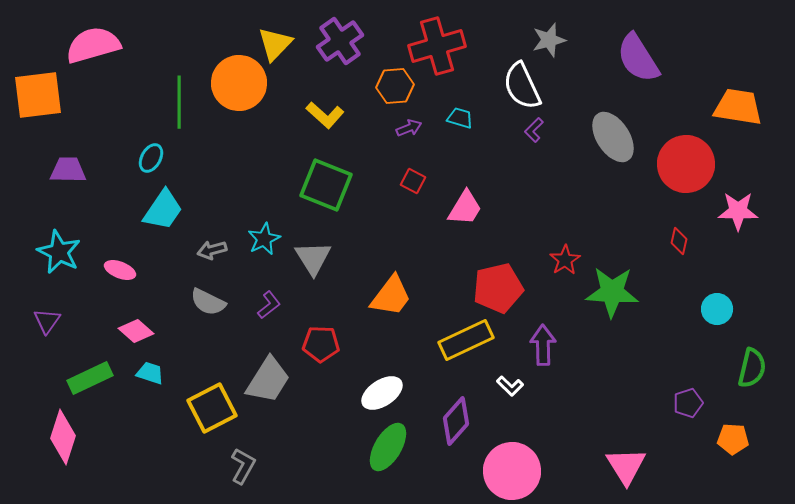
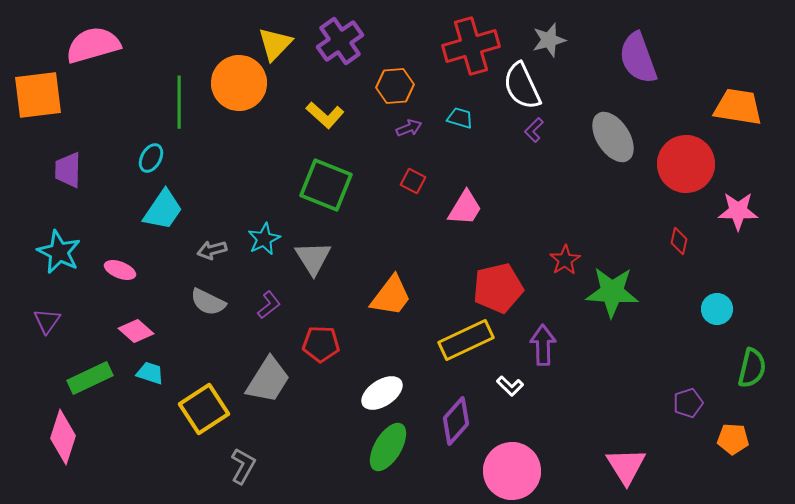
red cross at (437, 46): moved 34 px right
purple semicircle at (638, 58): rotated 12 degrees clockwise
purple trapezoid at (68, 170): rotated 90 degrees counterclockwise
yellow square at (212, 408): moved 8 px left, 1 px down; rotated 6 degrees counterclockwise
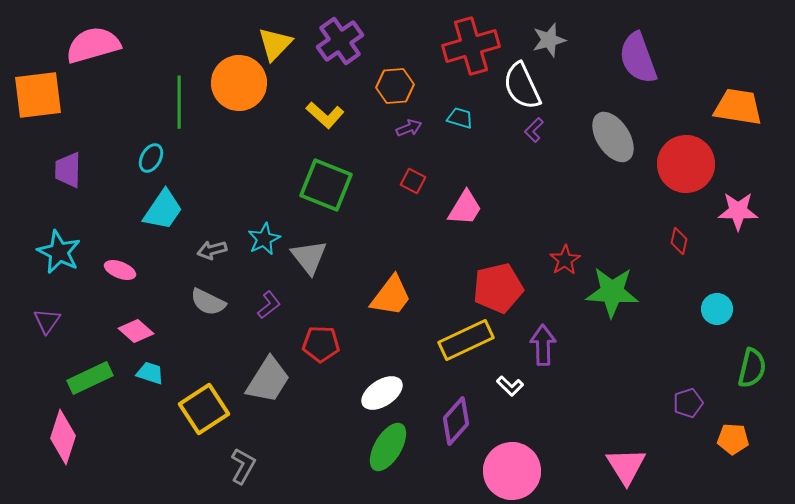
gray triangle at (313, 258): moved 4 px left, 1 px up; rotated 6 degrees counterclockwise
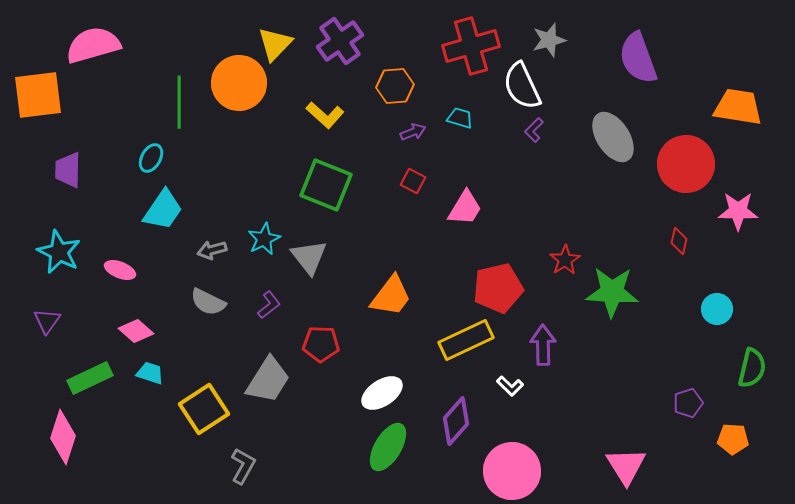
purple arrow at (409, 128): moved 4 px right, 4 px down
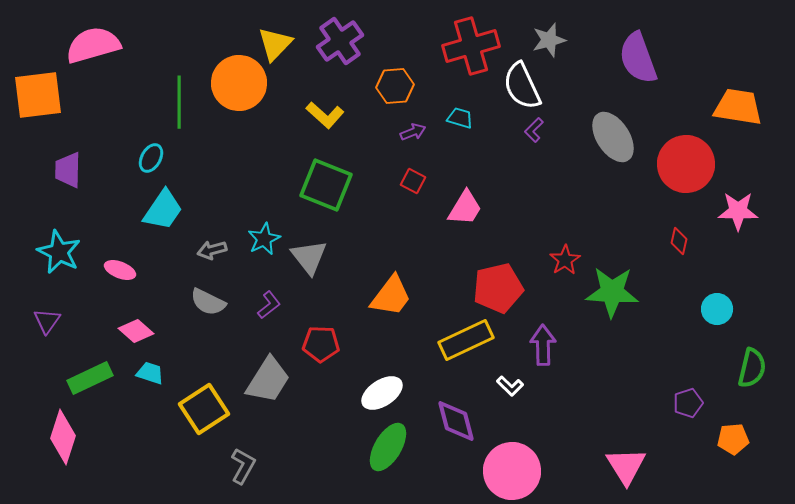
purple diamond at (456, 421): rotated 57 degrees counterclockwise
orange pentagon at (733, 439): rotated 8 degrees counterclockwise
